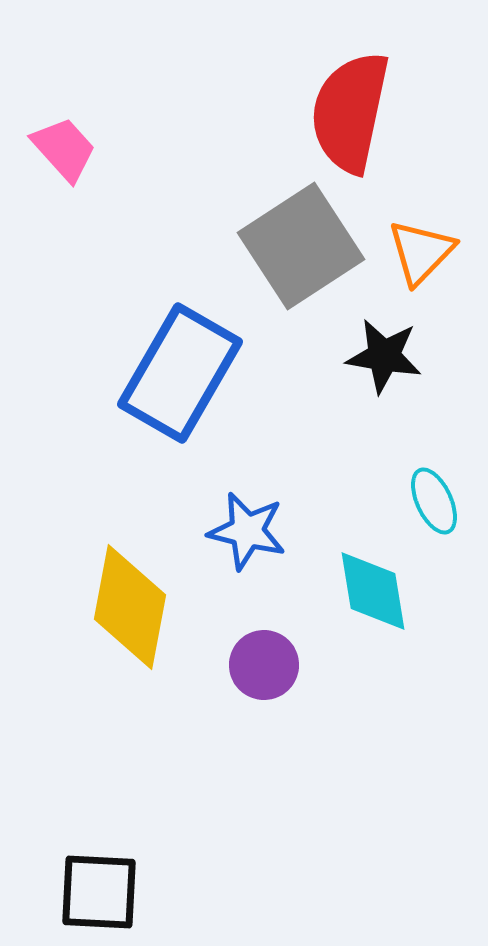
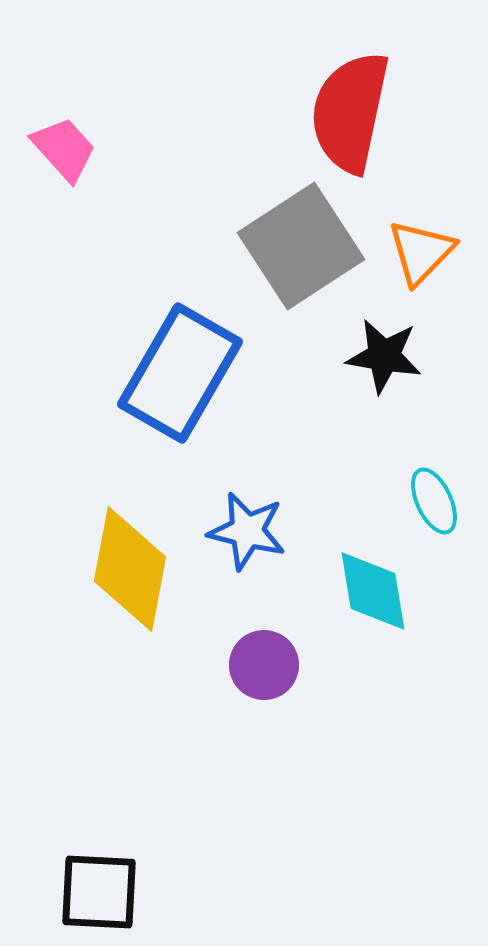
yellow diamond: moved 38 px up
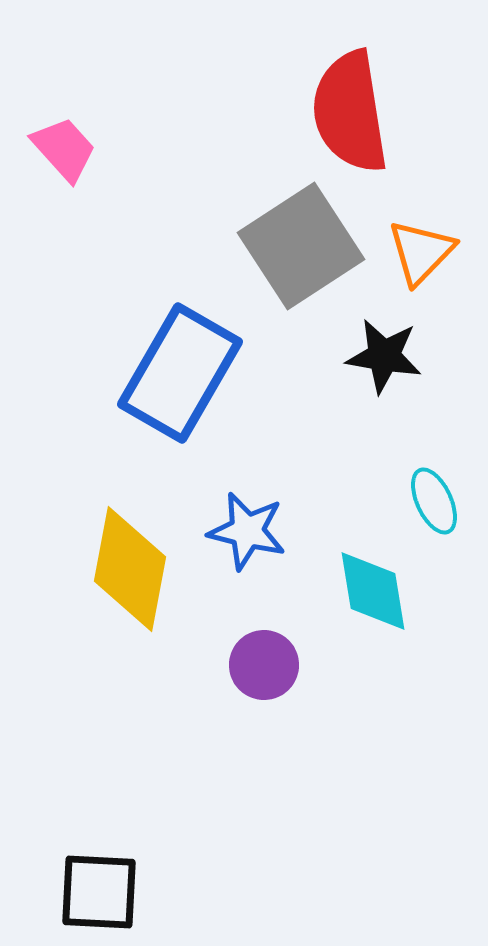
red semicircle: rotated 21 degrees counterclockwise
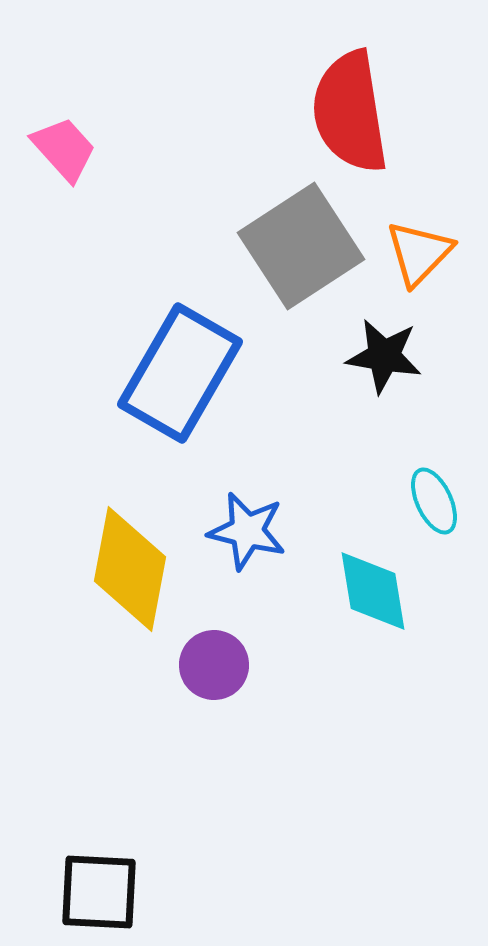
orange triangle: moved 2 px left, 1 px down
purple circle: moved 50 px left
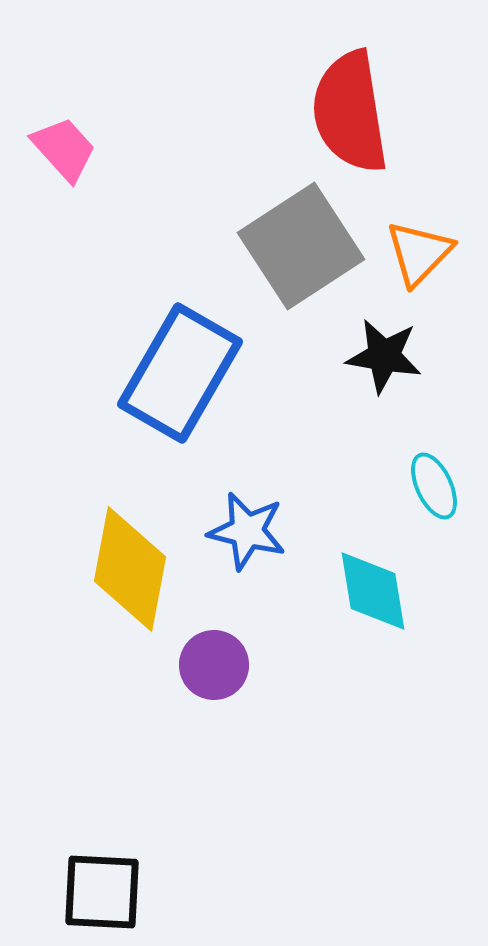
cyan ellipse: moved 15 px up
black square: moved 3 px right
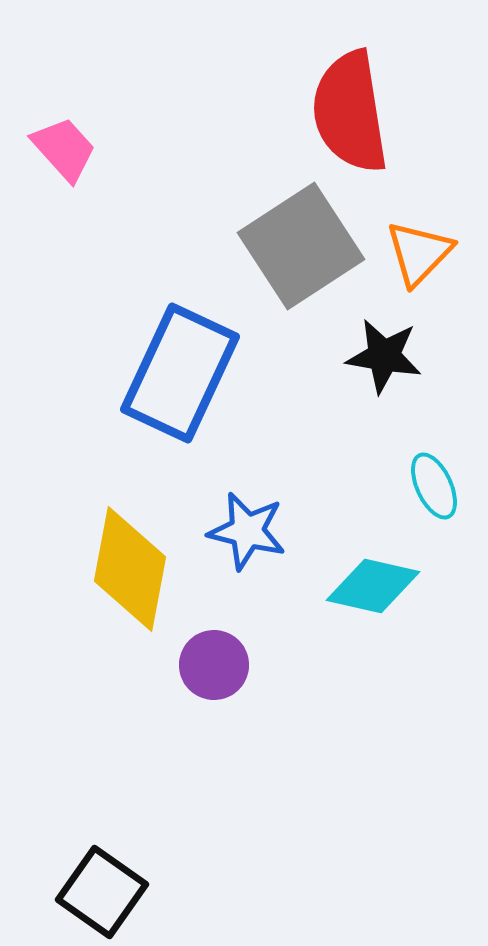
blue rectangle: rotated 5 degrees counterclockwise
cyan diamond: moved 5 px up; rotated 68 degrees counterclockwise
black square: rotated 32 degrees clockwise
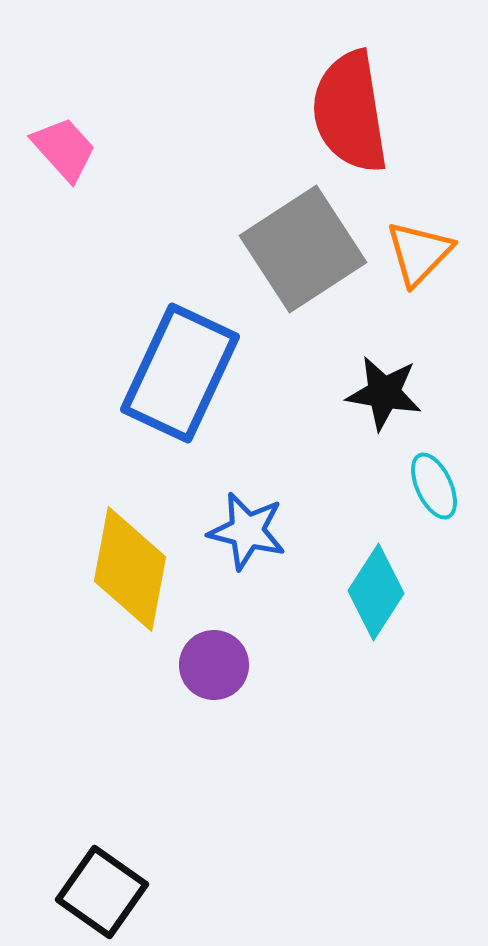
gray square: moved 2 px right, 3 px down
black star: moved 37 px down
cyan diamond: moved 3 px right, 6 px down; rotated 70 degrees counterclockwise
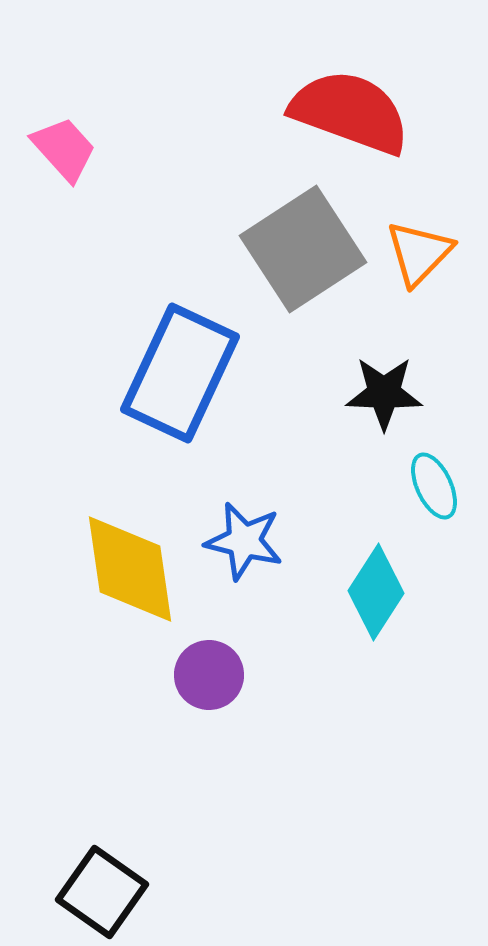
red semicircle: rotated 119 degrees clockwise
black star: rotated 8 degrees counterclockwise
blue star: moved 3 px left, 10 px down
yellow diamond: rotated 19 degrees counterclockwise
purple circle: moved 5 px left, 10 px down
